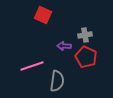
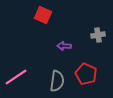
gray cross: moved 13 px right
red pentagon: moved 17 px down
pink line: moved 16 px left, 11 px down; rotated 15 degrees counterclockwise
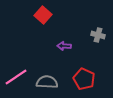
red square: rotated 18 degrees clockwise
gray cross: rotated 24 degrees clockwise
red pentagon: moved 2 px left, 5 px down
gray semicircle: moved 10 px left, 1 px down; rotated 95 degrees counterclockwise
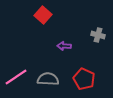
gray semicircle: moved 1 px right, 3 px up
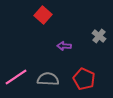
gray cross: moved 1 px right, 1 px down; rotated 24 degrees clockwise
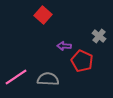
red pentagon: moved 2 px left, 18 px up
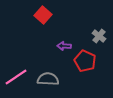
red pentagon: moved 3 px right
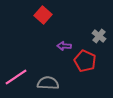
gray semicircle: moved 4 px down
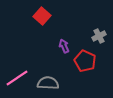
red square: moved 1 px left, 1 px down
gray cross: rotated 24 degrees clockwise
purple arrow: rotated 64 degrees clockwise
pink line: moved 1 px right, 1 px down
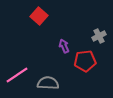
red square: moved 3 px left
red pentagon: rotated 30 degrees counterclockwise
pink line: moved 3 px up
